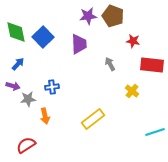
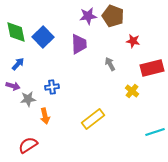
red rectangle: moved 3 px down; rotated 20 degrees counterclockwise
red semicircle: moved 2 px right
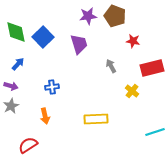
brown pentagon: moved 2 px right
purple trapezoid: rotated 15 degrees counterclockwise
gray arrow: moved 1 px right, 2 px down
purple arrow: moved 2 px left
gray star: moved 17 px left, 7 px down; rotated 21 degrees counterclockwise
yellow rectangle: moved 3 px right; rotated 35 degrees clockwise
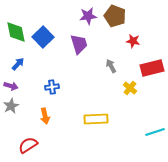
yellow cross: moved 2 px left, 3 px up
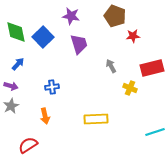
purple star: moved 17 px left; rotated 18 degrees clockwise
red star: moved 5 px up; rotated 16 degrees counterclockwise
yellow cross: rotated 16 degrees counterclockwise
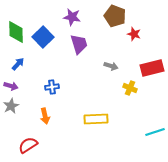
purple star: moved 1 px right, 1 px down
green diamond: rotated 10 degrees clockwise
red star: moved 1 px right, 2 px up; rotated 24 degrees clockwise
gray arrow: rotated 136 degrees clockwise
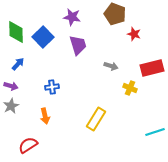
brown pentagon: moved 2 px up
purple trapezoid: moved 1 px left, 1 px down
yellow rectangle: rotated 55 degrees counterclockwise
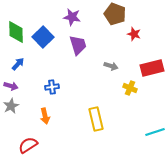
yellow rectangle: rotated 45 degrees counterclockwise
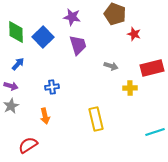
yellow cross: rotated 24 degrees counterclockwise
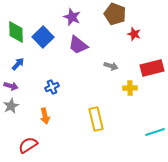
purple star: rotated 12 degrees clockwise
purple trapezoid: rotated 145 degrees clockwise
blue cross: rotated 16 degrees counterclockwise
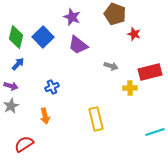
green diamond: moved 5 px down; rotated 15 degrees clockwise
red rectangle: moved 2 px left, 4 px down
red semicircle: moved 4 px left, 1 px up
